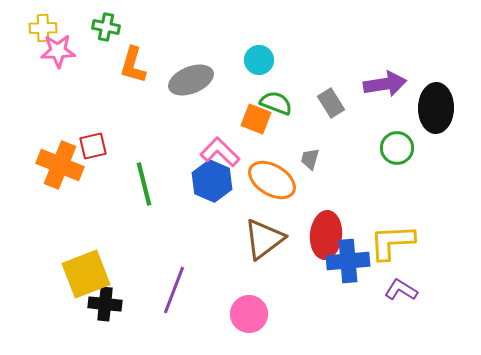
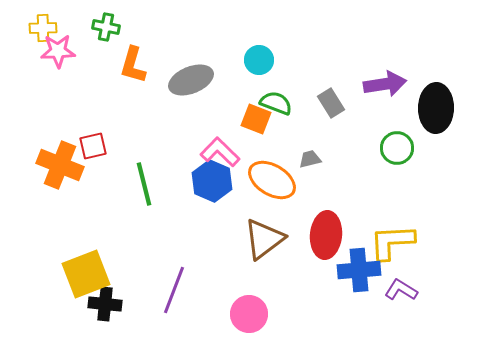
gray trapezoid: rotated 60 degrees clockwise
blue cross: moved 11 px right, 9 px down
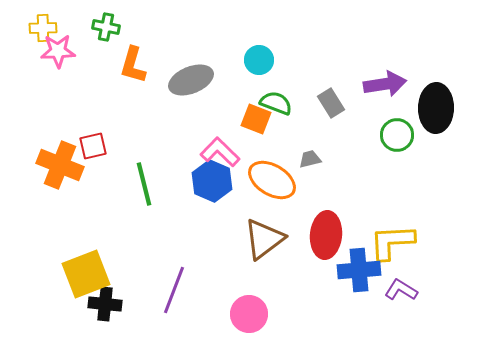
green circle: moved 13 px up
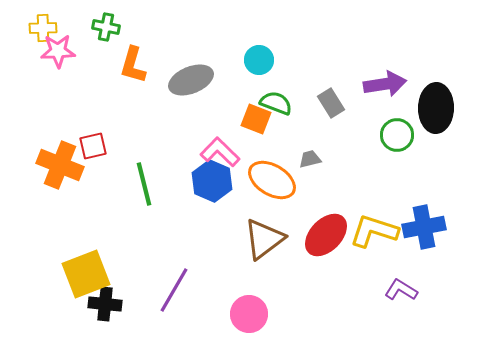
red ellipse: rotated 39 degrees clockwise
yellow L-shape: moved 18 px left, 11 px up; rotated 21 degrees clockwise
blue cross: moved 65 px right, 43 px up; rotated 6 degrees counterclockwise
purple line: rotated 9 degrees clockwise
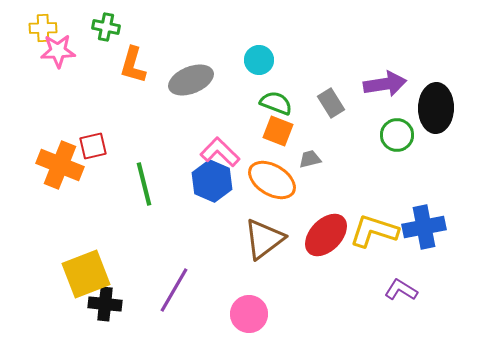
orange square: moved 22 px right, 12 px down
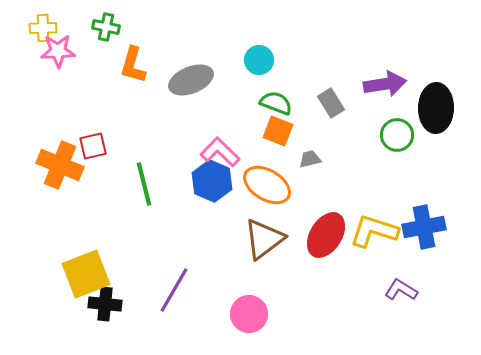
orange ellipse: moved 5 px left, 5 px down
red ellipse: rotated 12 degrees counterclockwise
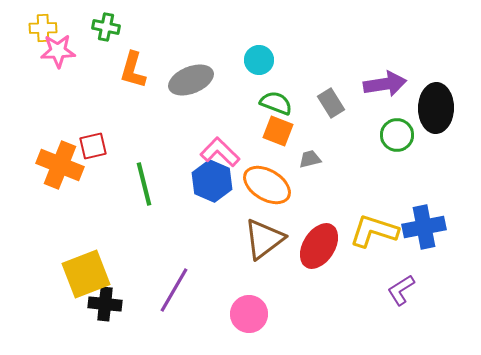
orange L-shape: moved 5 px down
red ellipse: moved 7 px left, 11 px down
purple L-shape: rotated 64 degrees counterclockwise
